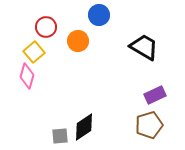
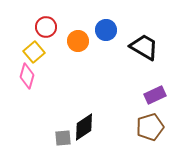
blue circle: moved 7 px right, 15 px down
brown pentagon: moved 1 px right, 2 px down
gray square: moved 3 px right, 2 px down
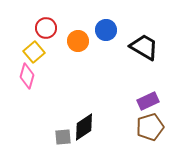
red circle: moved 1 px down
purple rectangle: moved 7 px left, 6 px down
gray square: moved 1 px up
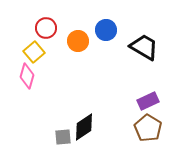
brown pentagon: moved 2 px left, 1 px down; rotated 24 degrees counterclockwise
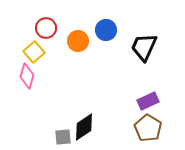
black trapezoid: rotated 96 degrees counterclockwise
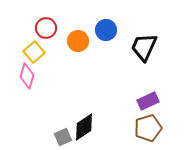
brown pentagon: rotated 24 degrees clockwise
gray square: rotated 18 degrees counterclockwise
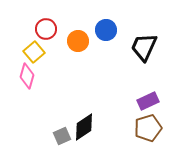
red circle: moved 1 px down
gray square: moved 1 px left, 1 px up
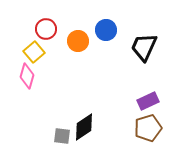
gray square: rotated 30 degrees clockwise
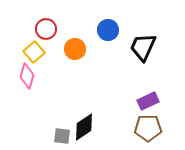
blue circle: moved 2 px right
orange circle: moved 3 px left, 8 px down
black trapezoid: moved 1 px left
brown pentagon: rotated 16 degrees clockwise
